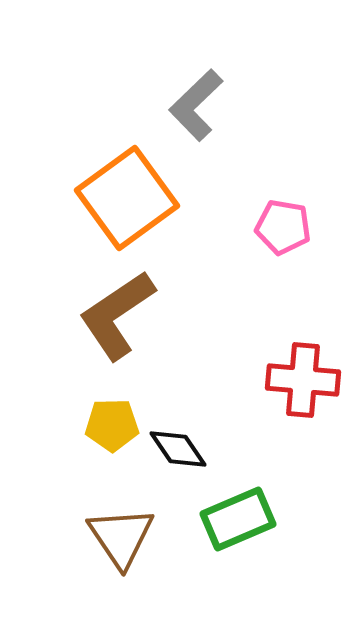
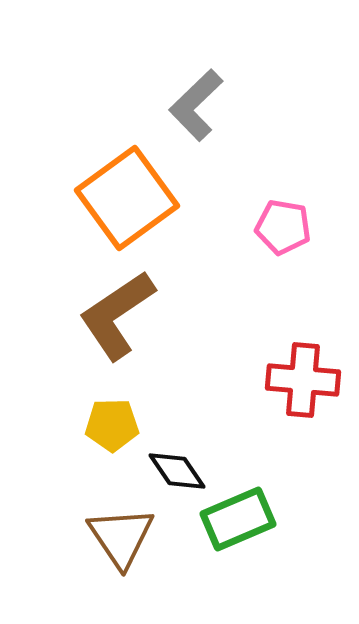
black diamond: moved 1 px left, 22 px down
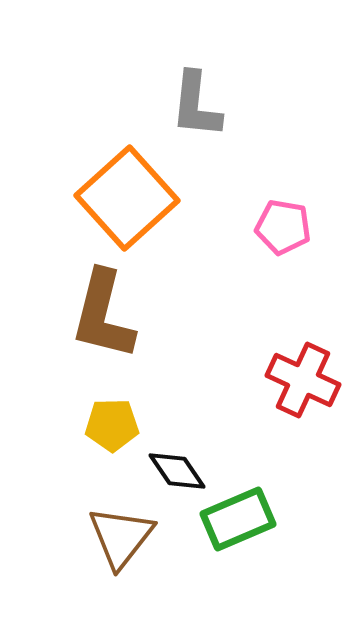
gray L-shape: rotated 40 degrees counterclockwise
orange square: rotated 6 degrees counterclockwise
brown L-shape: moved 14 px left; rotated 42 degrees counterclockwise
red cross: rotated 20 degrees clockwise
brown triangle: rotated 12 degrees clockwise
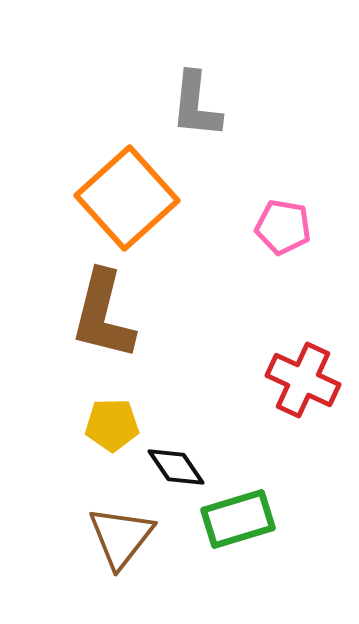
black diamond: moved 1 px left, 4 px up
green rectangle: rotated 6 degrees clockwise
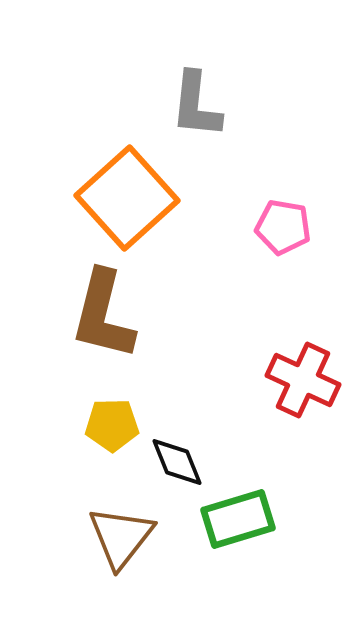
black diamond: moved 1 px right, 5 px up; rotated 12 degrees clockwise
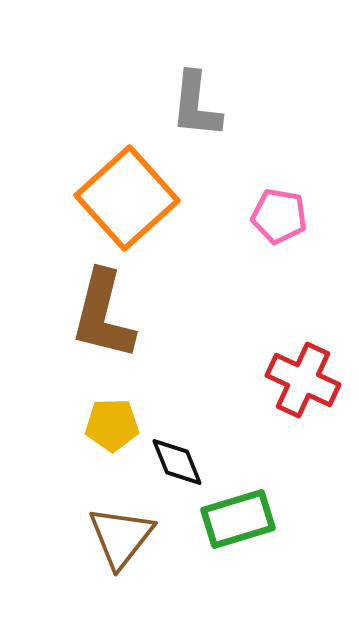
pink pentagon: moved 4 px left, 11 px up
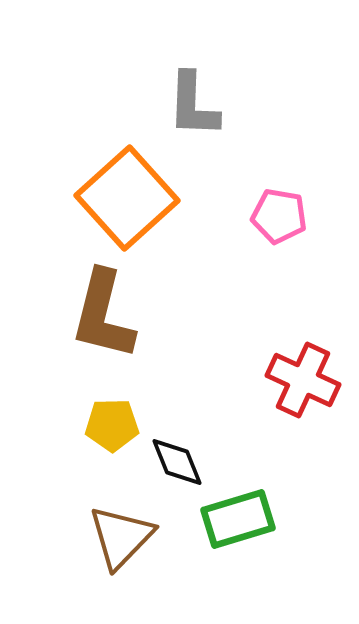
gray L-shape: moved 3 px left; rotated 4 degrees counterclockwise
brown triangle: rotated 6 degrees clockwise
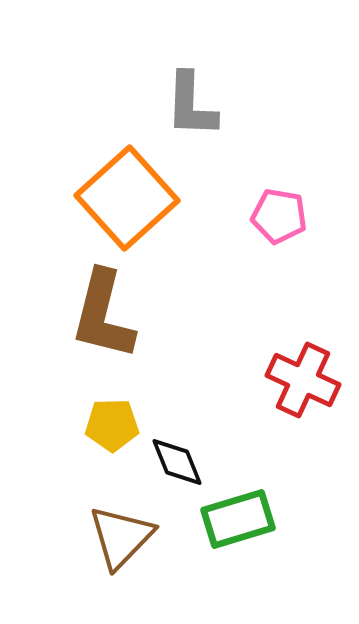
gray L-shape: moved 2 px left
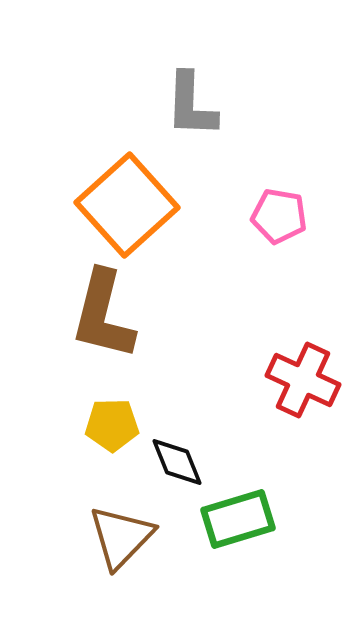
orange square: moved 7 px down
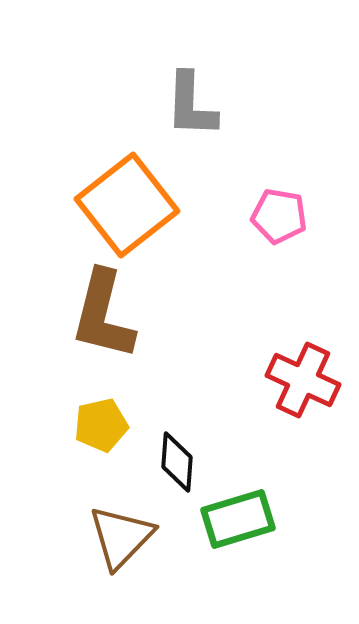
orange square: rotated 4 degrees clockwise
yellow pentagon: moved 11 px left; rotated 12 degrees counterclockwise
black diamond: rotated 26 degrees clockwise
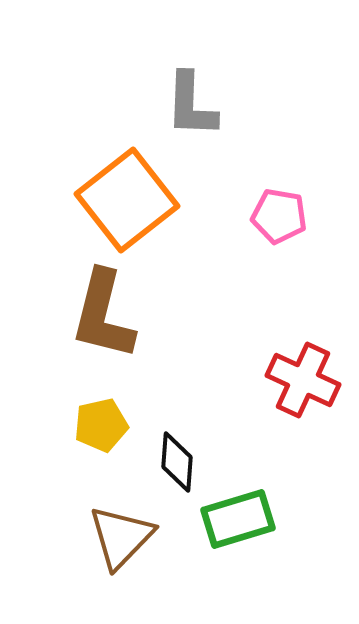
orange square: moved 5 px up
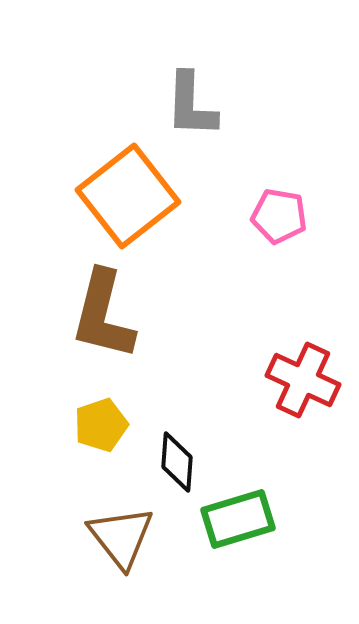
orange square: moved 1 px right, 4 px up
yellow pentagon: rotated 6 degrees counterclockwise
brown triangle: rotated 22 degrees counterclockwise
